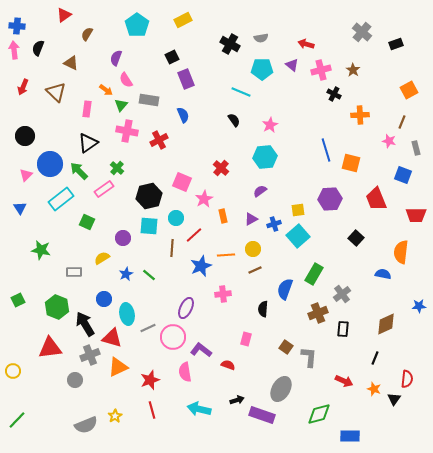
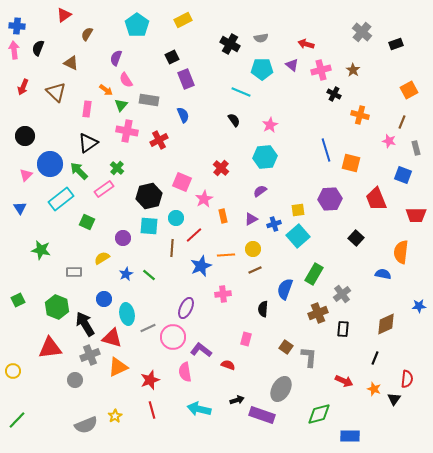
orange cross at (360, 115): rotated 18 degrees clockwise
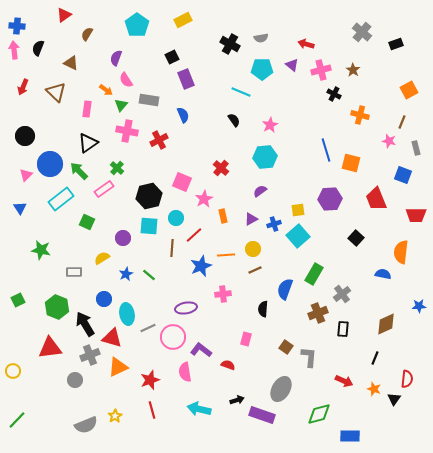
purple ellipse at (186, 308): rotated 55 degrees clockwise
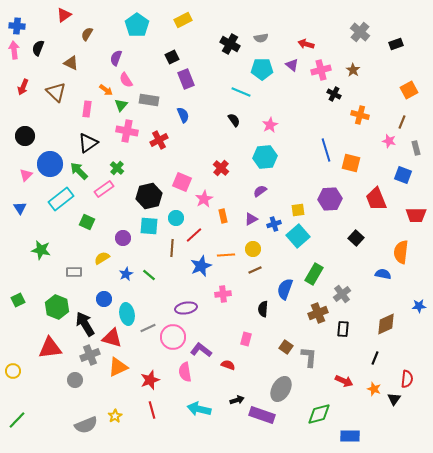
gray cross at (362, 32): moved 2 px left
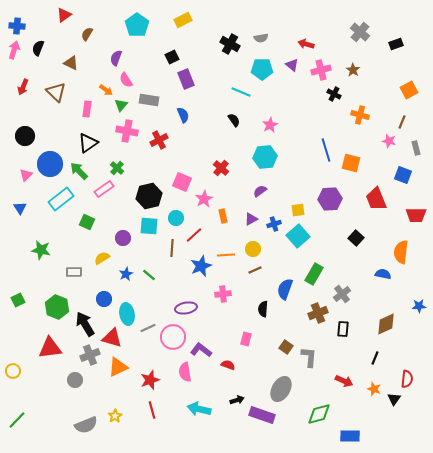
pink arrow at (14, 50): rotated 24 degrees clockwise
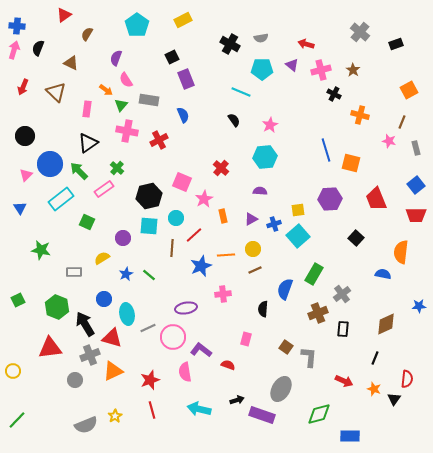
blue square at (403, 175): moved 13 px right, 10 px down; rotated 30 degrees clockwise
purple semicircle at (260, 191): rotated 40 degrees clockwise
orange triangle at (118, 367): moved 5 px left, 4 px down
